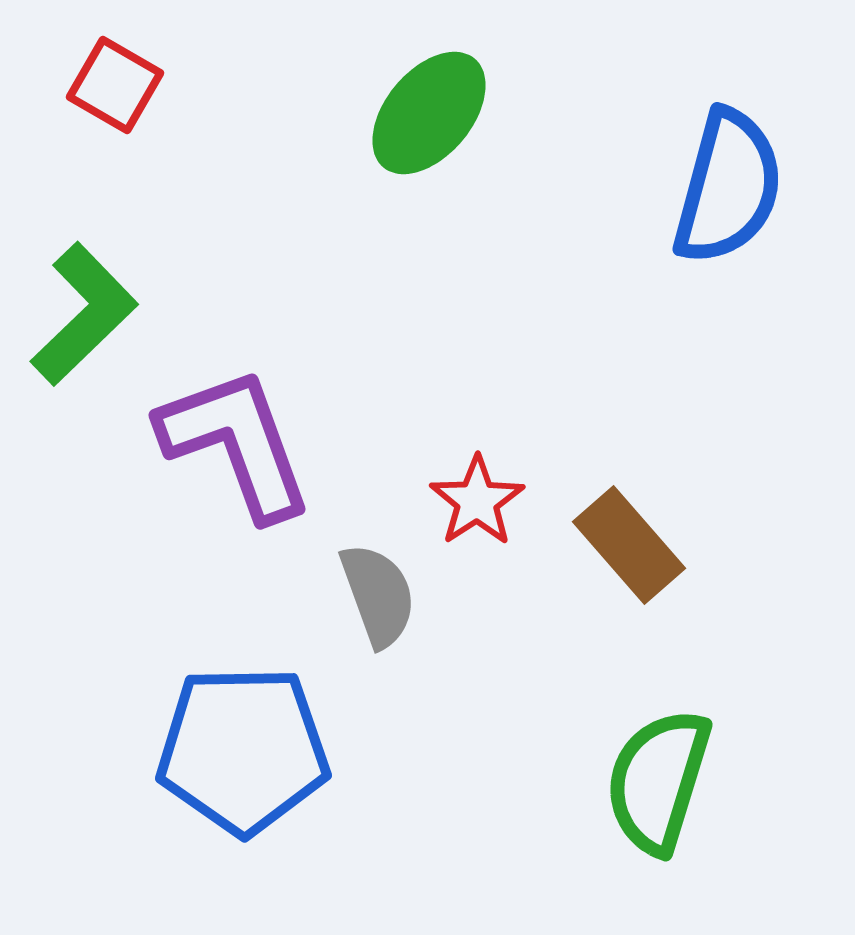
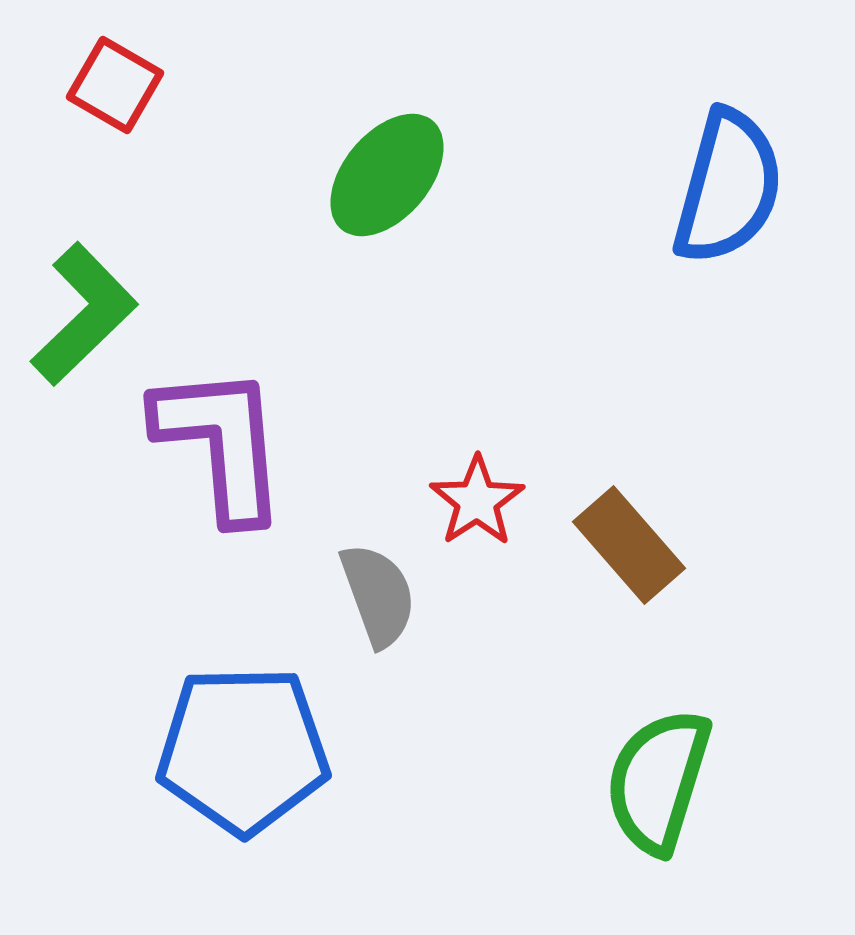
green ellipse: moved 42 px left, 62 px down
purple L-shape: moved 15 px left; rotated 15 degrees clockwise
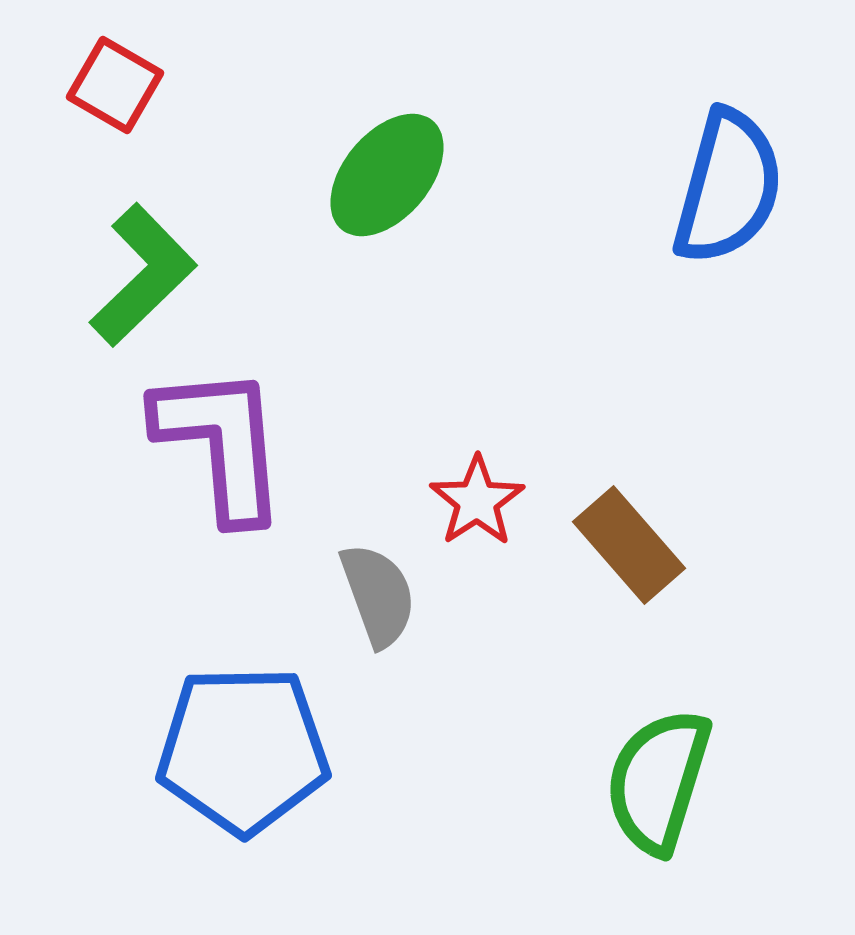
green L-shape: moved 59 px right, 39 px up
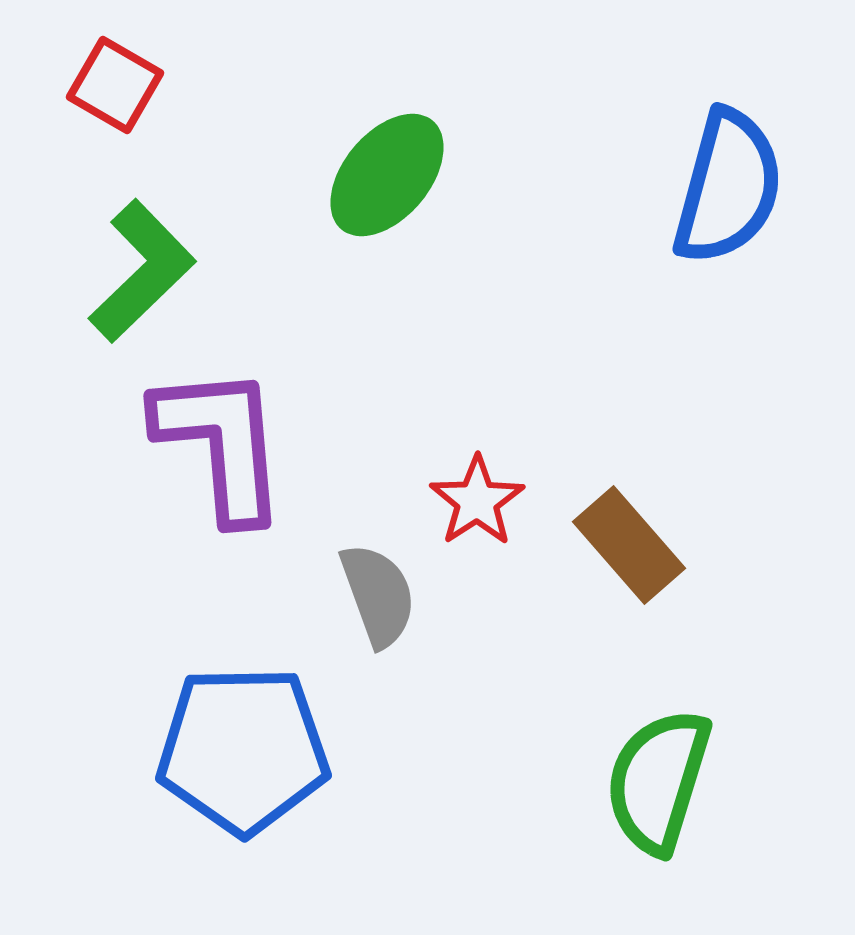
green L-shape: moved 1 px left, 4 px up
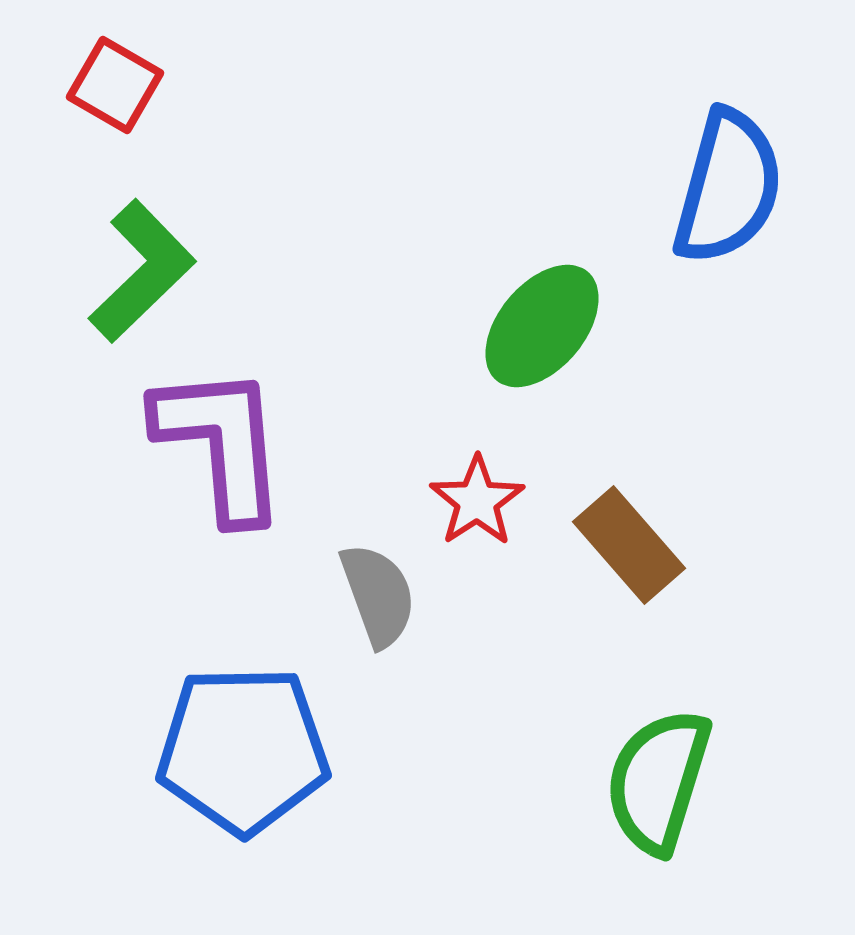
green ellipse: moved 155 px right, 151 px down
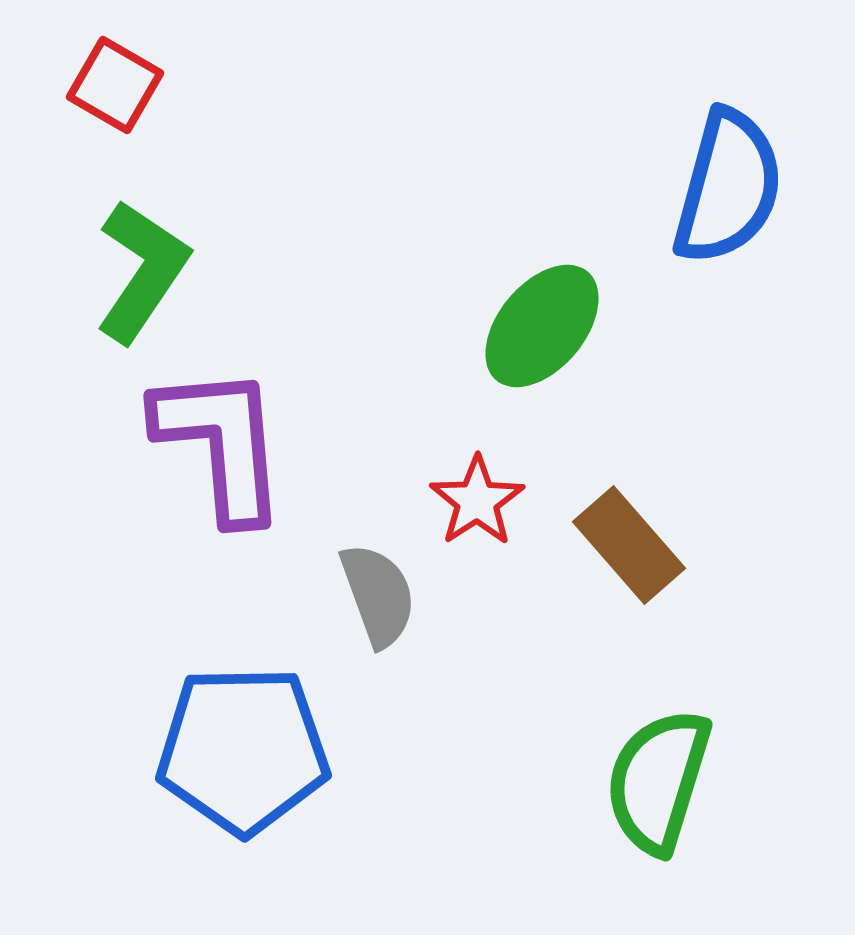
green L-shape: rotated 12 degrees counterclockwise
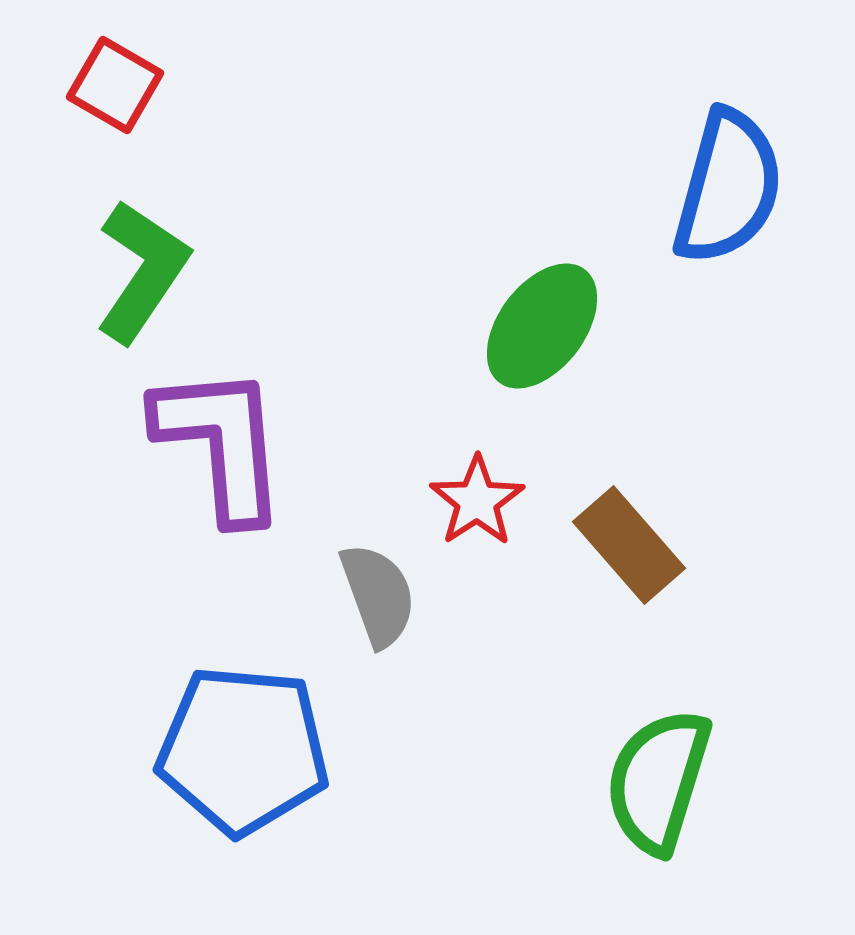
green ellipse: rotated 3 degrees counterclockwise
blue pentagon: rotated 6 degrees clockwise
